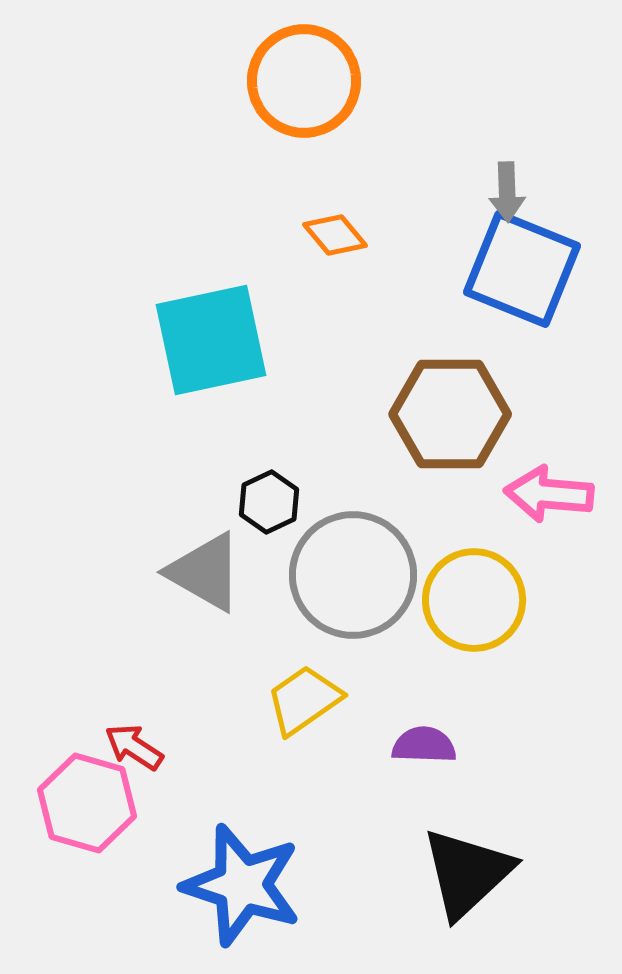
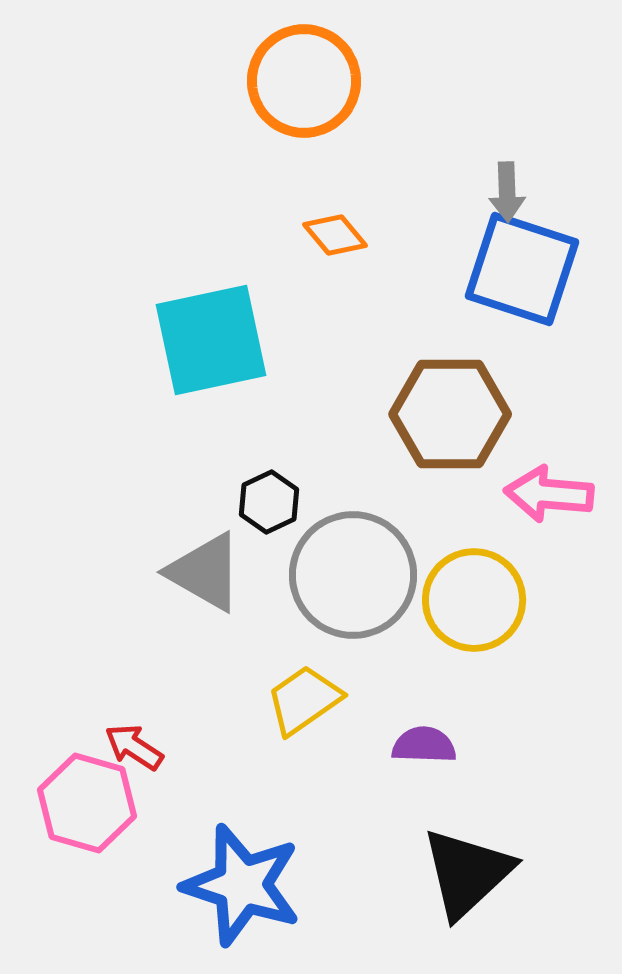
blue square: rotated 4 degrees counterclockwise
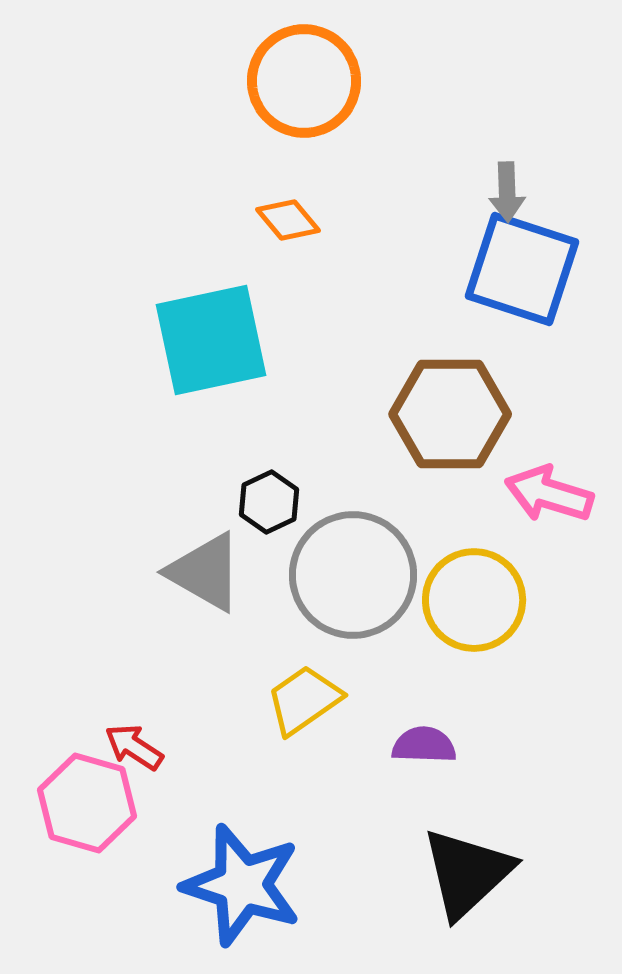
orange diamond: moved 47 px left, 15 px up
pink arrow: rotated 12 degrees clockwise
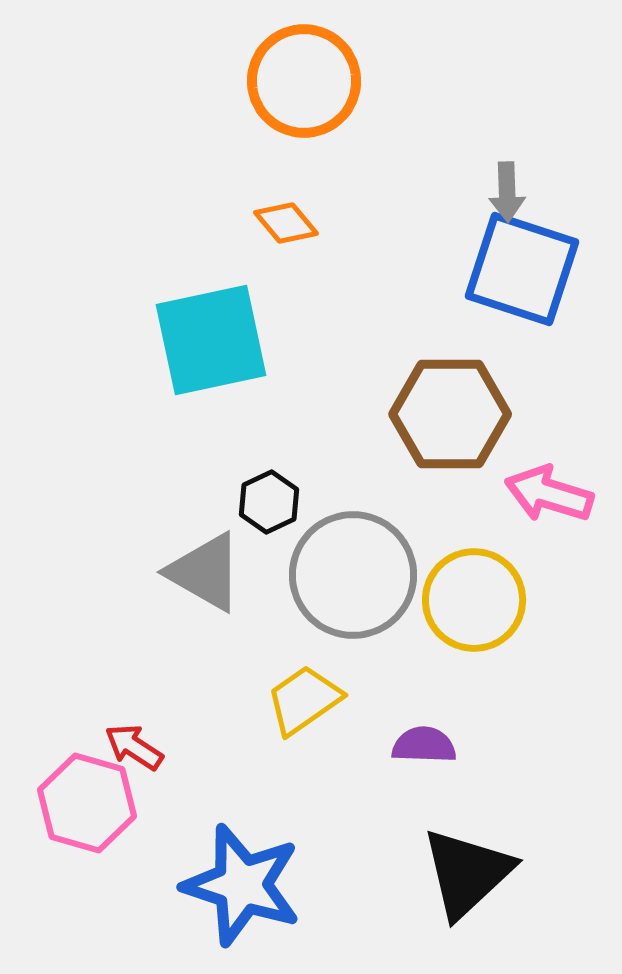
orange diamond: moved 2 px left, 3 px down
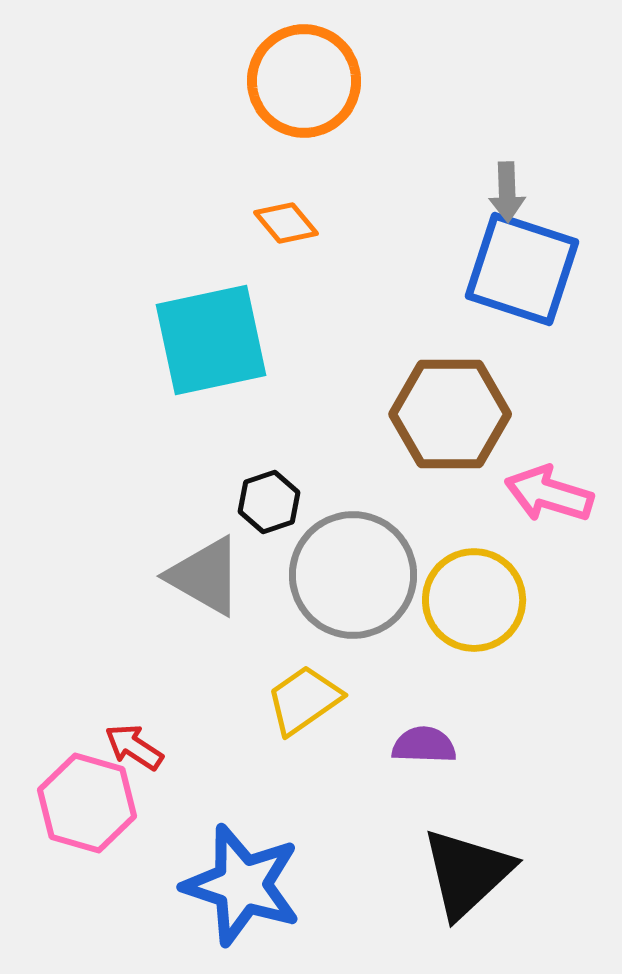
black hexagon: rotated 6 degrees clockwise
gray triangle: moved 4 px down
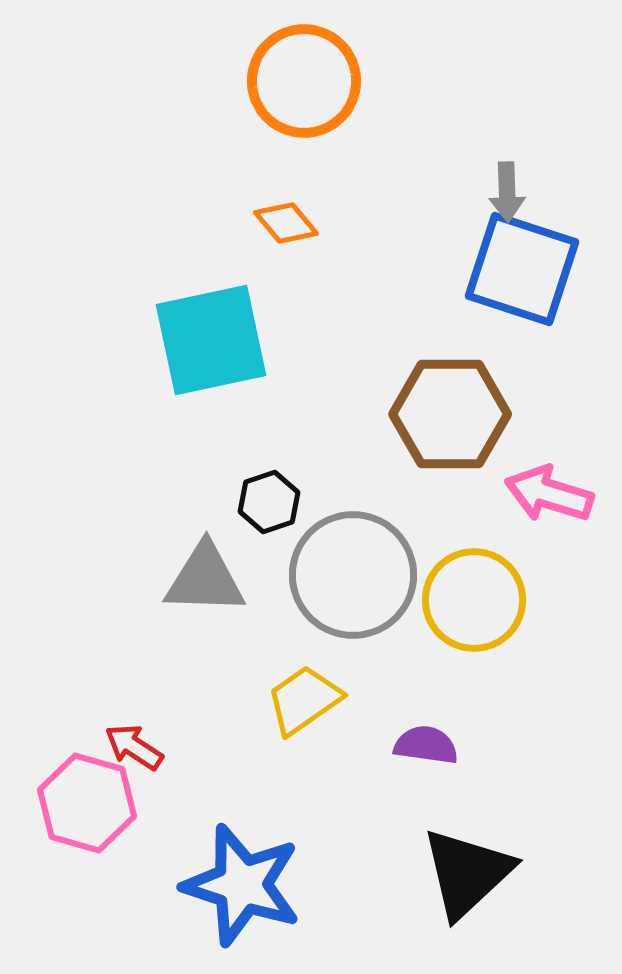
gray triangle: moved 3 px down; rotated 28 degrees counterclockwise
purple semicircle: moved 2 px right; rotated 6 degrees clockwise
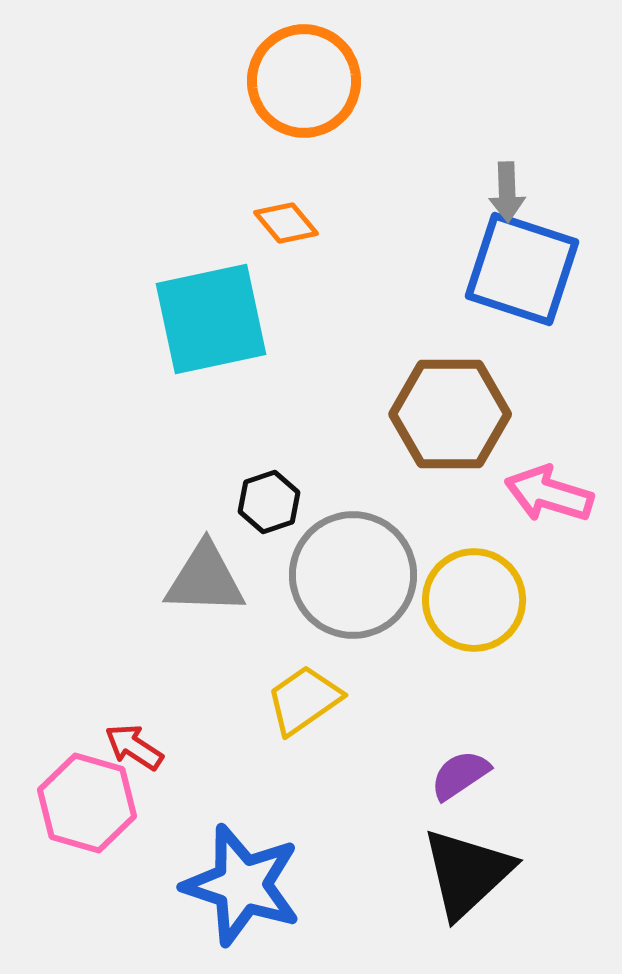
cyan square: moved 21 px up
purple semicircle: moved 34 px right, 30 px down; rotated 42 degrees counterclockwise
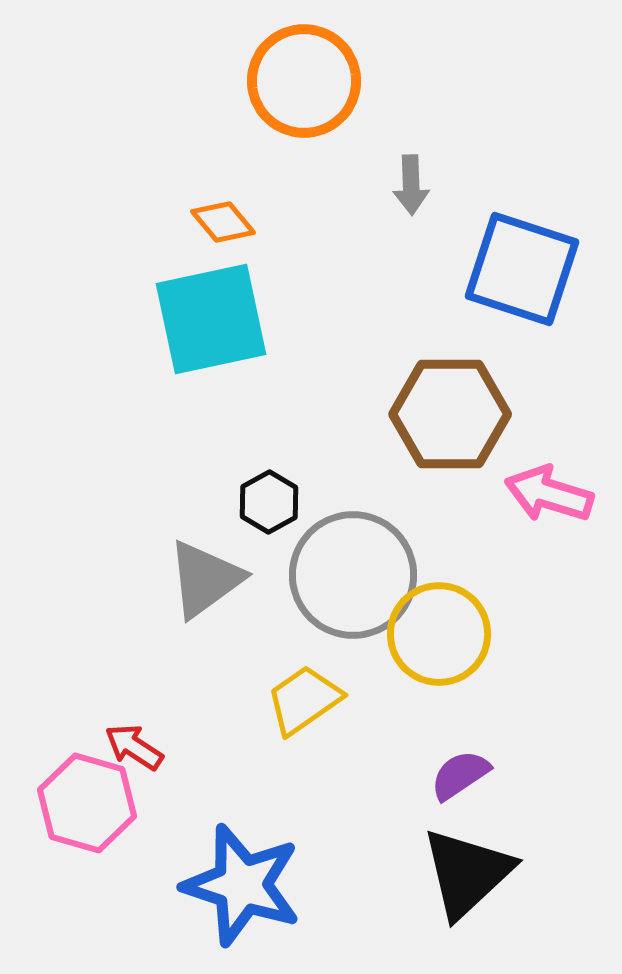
gray arrow: moved 96 px left, 7 px up
orange diamond: moved 63 px left, 1 px up
black hexagon: rotated 10 degrees counterclockwise
gray triangle: rotated 38 degrees counterclockwise
yellow circle: moved 35 px left, 34 px down
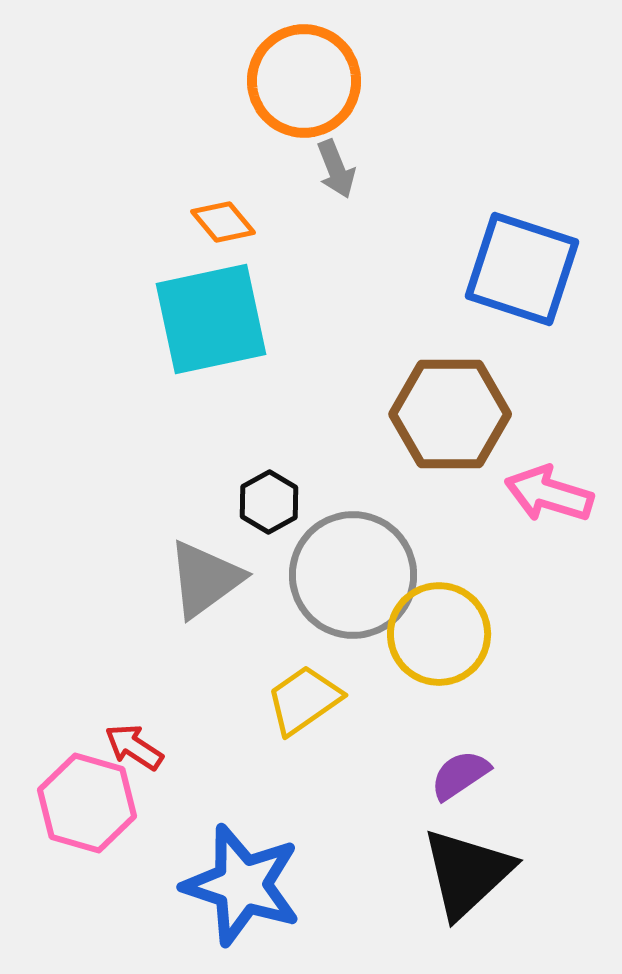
gray arrow: moved 75 px left, 16 px up; rotated 20 degrees counterclockwise
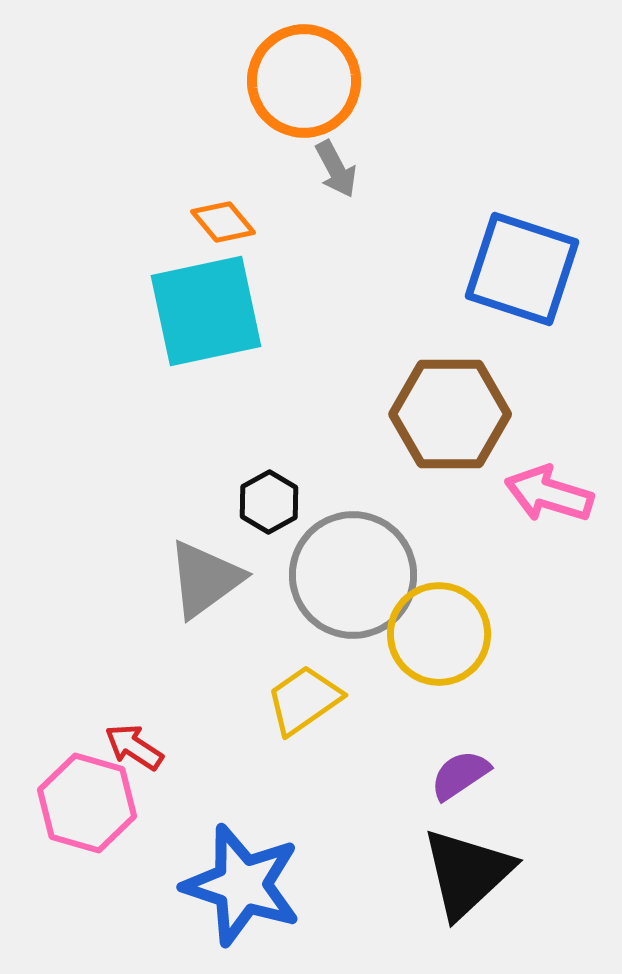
gray arrow: rotated 6 degrees counterclockwise
cyan square: moved 5 px left, 8 px up
